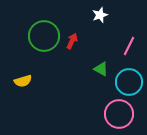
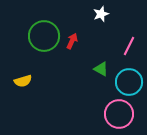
white star: moved 1 px right, 1 px up
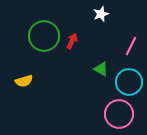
pink line: moved 2 px right
yellow semicircle: moved 1 px right
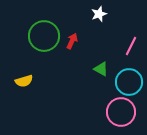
white star: moved 2 px left
pink circle: moved 2 px right, 2 px up
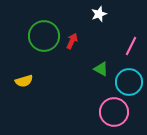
pink circle: moved 7 px left
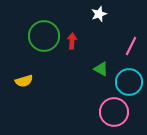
red arrow: rotated 21 degrees counterclockwise
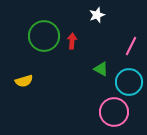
white star: moved 2 px left, 1 px down
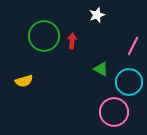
pink line: moved 2 px right
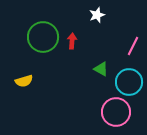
green circle: moved 1 px left, 1 px down
pink circle: moved 2 px right
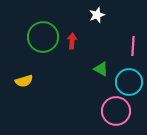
pink line: rotated 24 degrees counterclockwise
pink circle: moved 1 px up
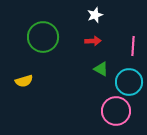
white star: moved 2 px left
red arrow: moved 21 px right; rotated 84 degrees clockwise
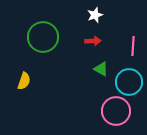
yellow semicircle: rotated 54 degrees counterclockwise
